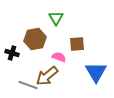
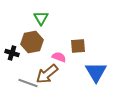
green triangle: moved 15 px left
brown hexagon: moved 3 px left, 3 px down
brown square: moved 1 px right, 2 px down
brown arrow: moved 2 px up
gray line: moved 2 px up
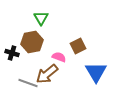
brown square: rotated 21 degrees counterclockwise
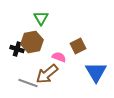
black cross: moved 5 px right, 4 px up
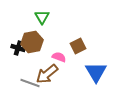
green triangle: moved 1 px right, 1 px up
black cross: moved 1 px right, 1 px up
gray line: moved 2 px right
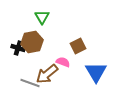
pink semicircle: moved 4 px right, 5 px down
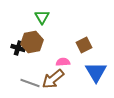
brown square: moved 6 px right, 1 px up
pink semicircle: rotated 24 degrees counterclockwise
brown arrow: moved 6 px right, 5 px down
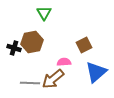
green triangle: moved 2 px right, 4 px up
black cross: moved 4 px left
pink semicircle: moved 1 px right
blue triangle: rotated 20 degrees clockwise
gray line: rotated 18 degrees counterclockwise
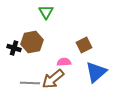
green triangle: moved 2 px right, 1 px up
